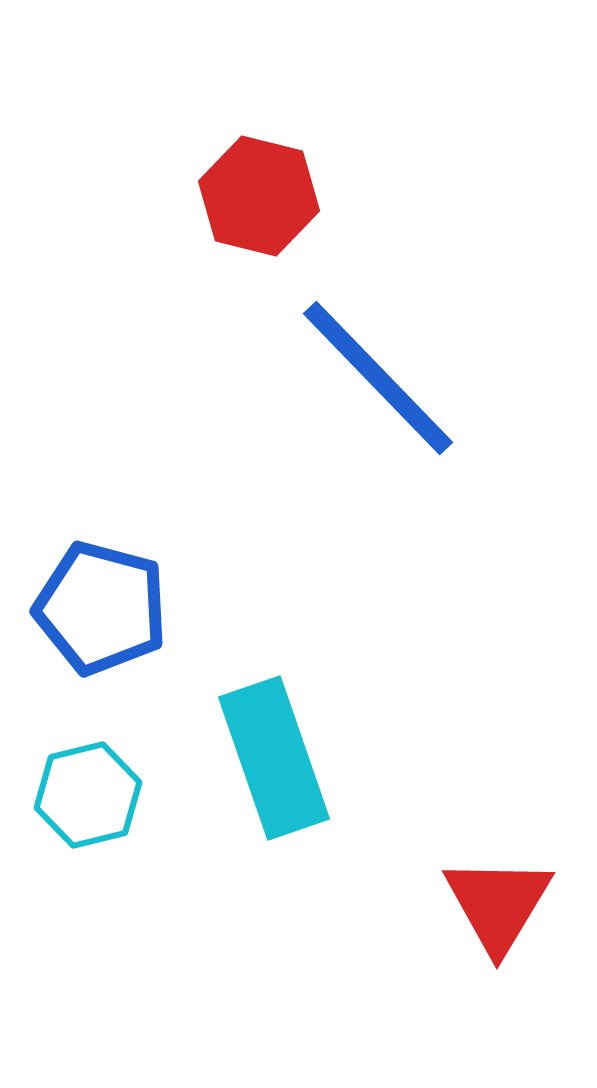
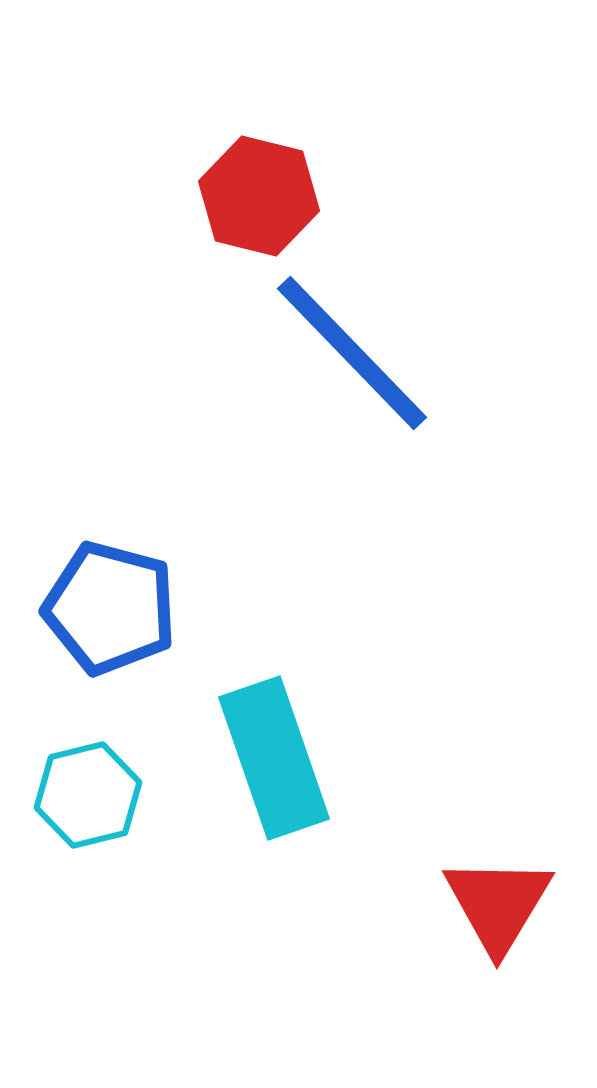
blue line: moved 26 px left, 25 px up
blue pentagon: moved 9 px right
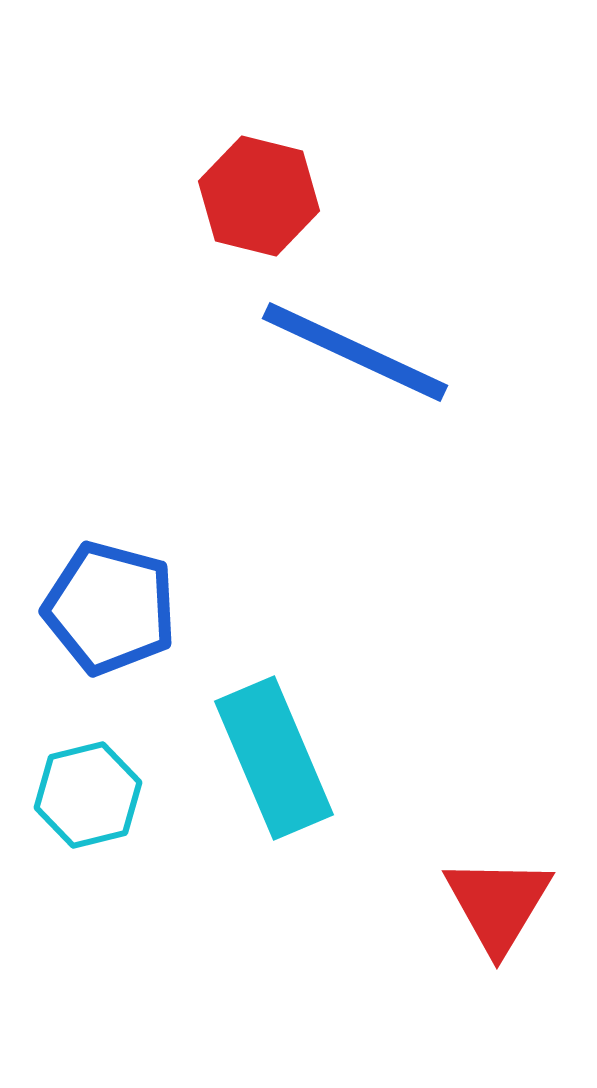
blue line: moved 3 px right, 1 px up; rotated 21 degrees counterclockwise
cyan rectangle: rotated 4 degrees counterclockwise
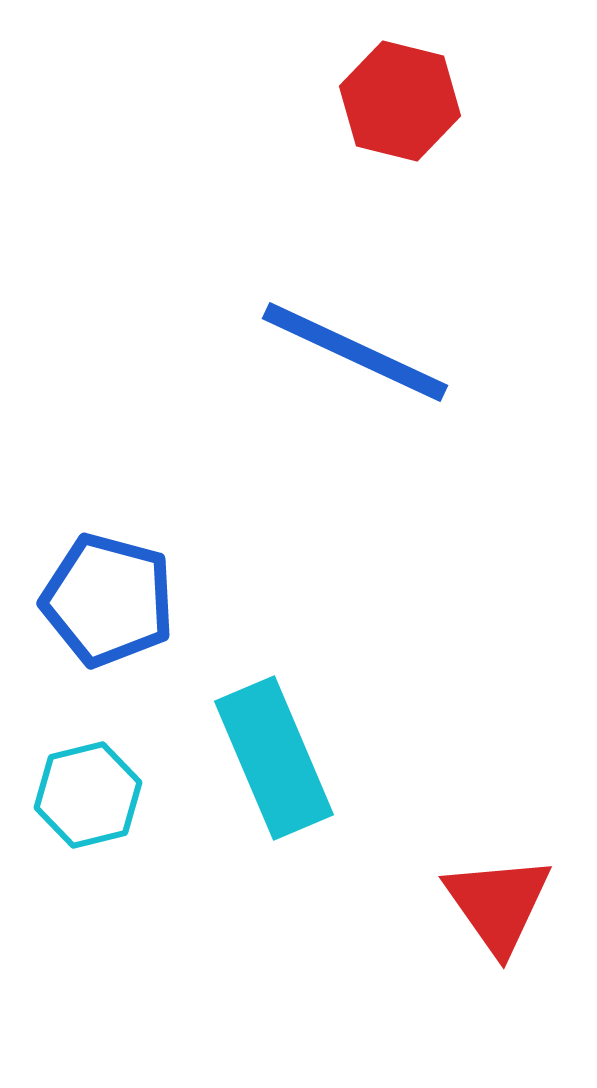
red hexagon: moved 141 px right, 95 px up
blue pentagon: moved 2 px left, 8 px up
red triangle: rotated 6 degrees counterclockwise
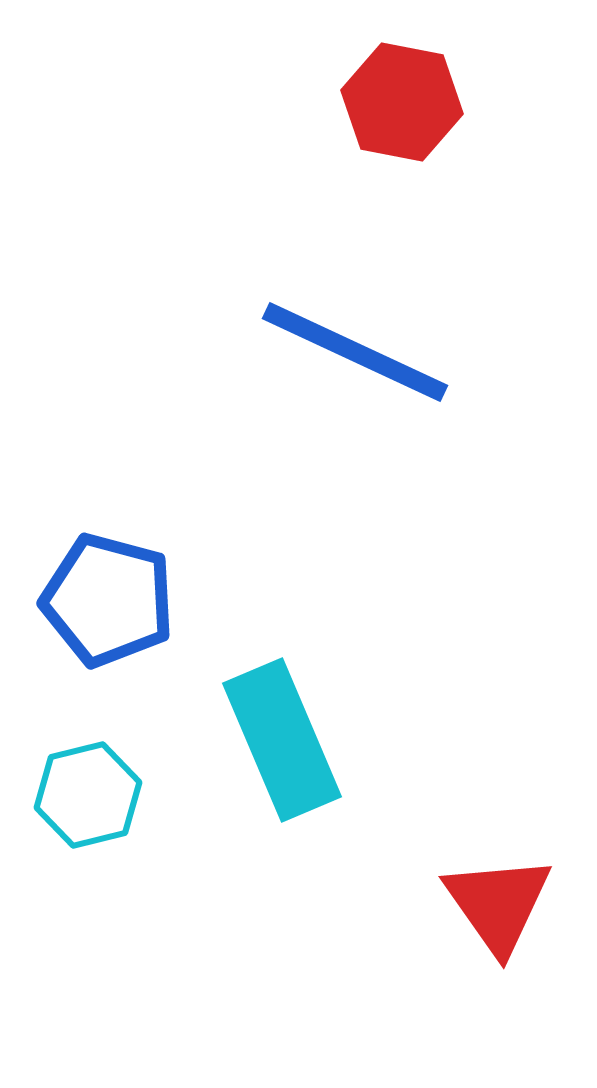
red hexagon: moved 2 px right, 1 px down; rotated 3 degrees counterclockwise
cyan rectangle: moved 8 px right, 18 px up
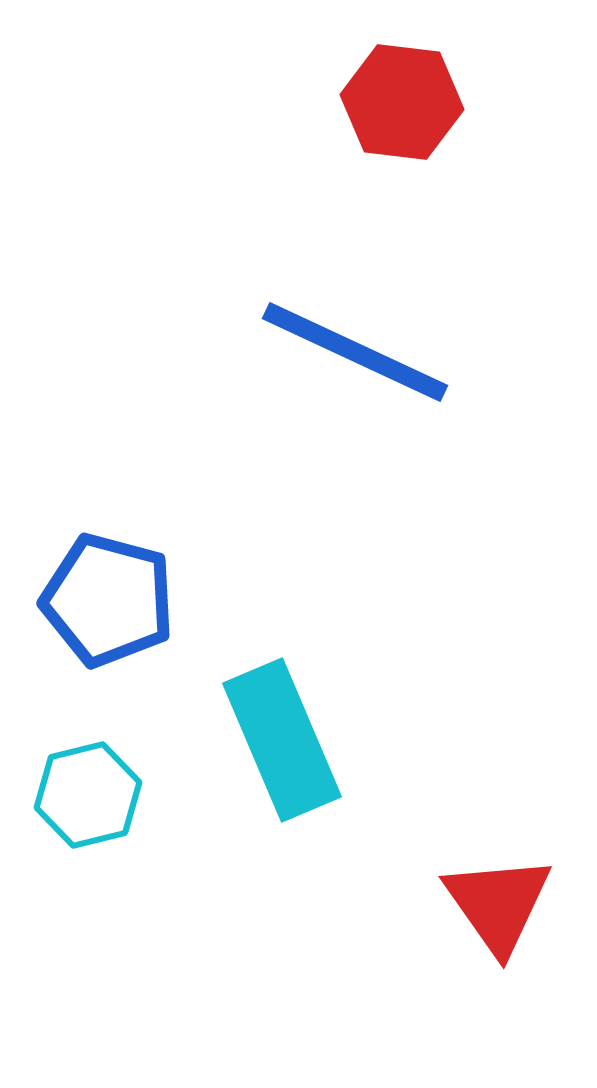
red hexagon: rotated 4 degrees counterclockwise
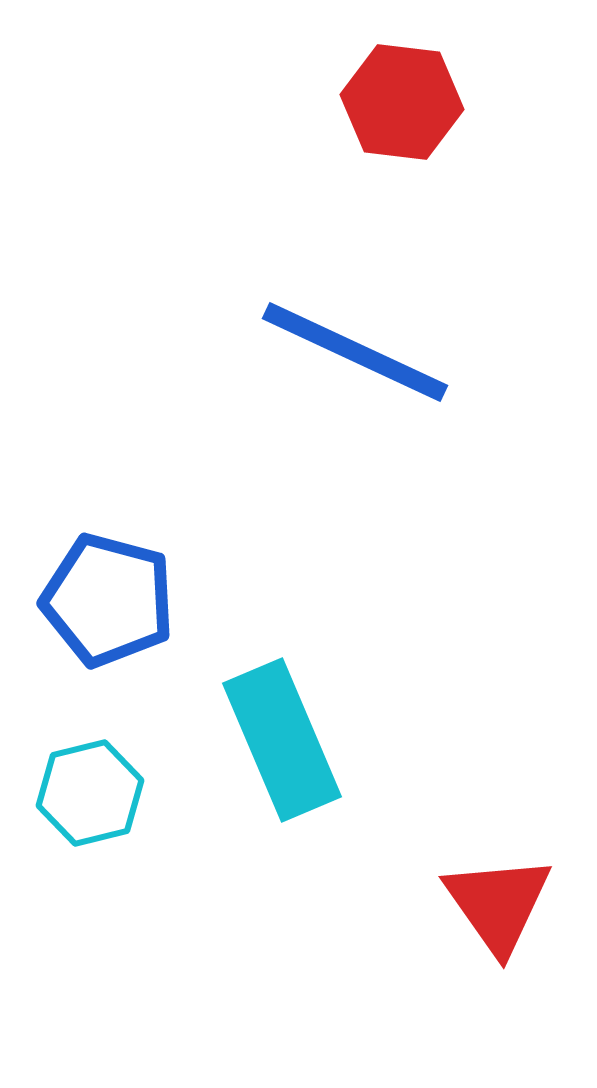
cyan hexagon: moved 2 px right, 2 px up
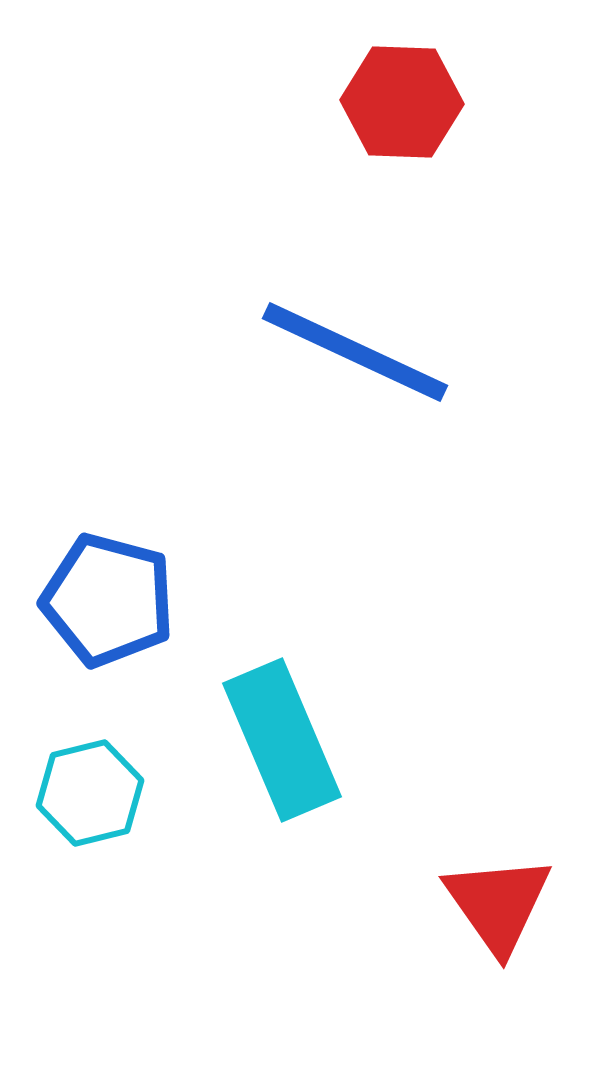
red hexagon: rotated 5 degrees counterclockwise
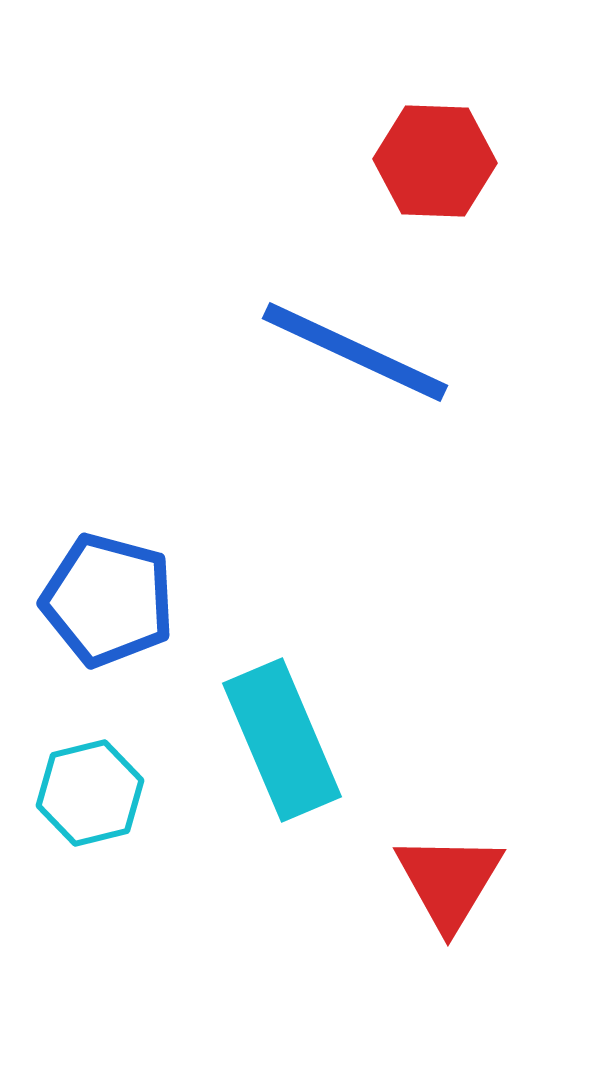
red hexagon: moved 33 px right, 59 px down
red triangle: moved 49 px left, 23 px up; rotated 6 degrees clockwise
